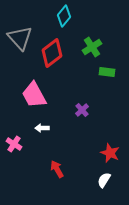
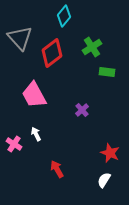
white arrow: moved 6 px left, 6 px down; rotated 64 degrees clockwise
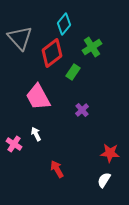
cyan diamond: moved 8 px down
green rectangle: moved 34 px left; rotated 63 degrees counterclockwise
pink trapezoid: moved 4 px right, 2 px down
red star: rotated 18 degrees counterclockwise
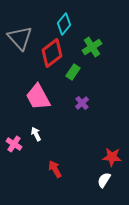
purple cross: moved 7 px up
red star: moved 2 px right, 4 px down
red arrow: moved 2 px left
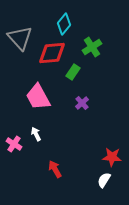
red diamond: rotated 32 degrees clockwise
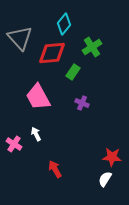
purple cross: rotated 24 degrees counterclockwise
white semicircle: moved 1 px right, 1 px up
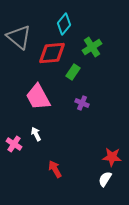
gray triangle: moved 1 px left, 1 px up; rotated 8 degrees counterclockwise
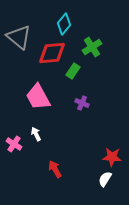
green rectangle: moved 1 px up
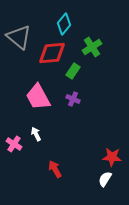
purple cross: moved 9 px left, 4 px up
